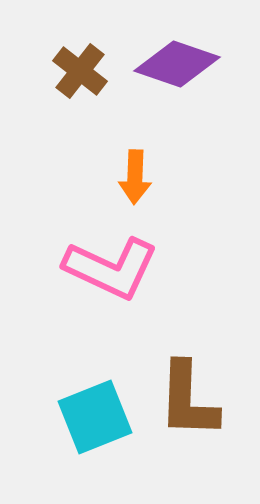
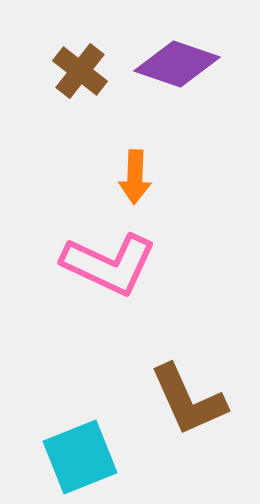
pink L-shape: moved 2 px left, 4 px up
brown L-shape: rotated 26 degrees counterclockwise
cyan square: moved 15 px left, 40 px down
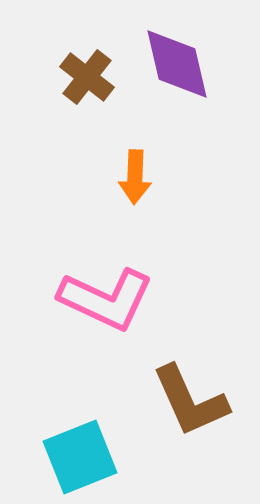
purple diamond: rotated 58 degrees clockwise
brown cross: moved 7 px right, 6 px down
pink L-shape: moved 3 px left, 35 px down
brown L-shape: moved 2 px right, 1 px down
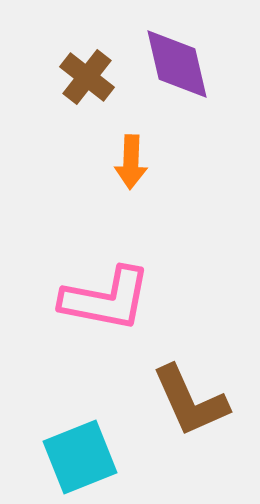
orange arrow: moved 4 px left, 15 px up
pink L-shape: rotated 14 degrees counterclockwise
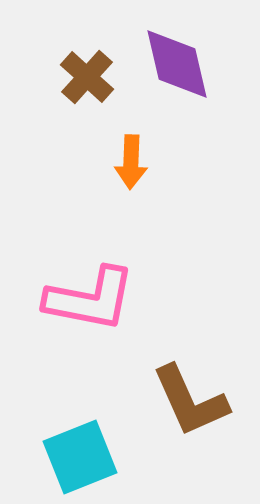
brown cross: rotated 4 degrees clockwise
pink L-shape: moved 16 px left
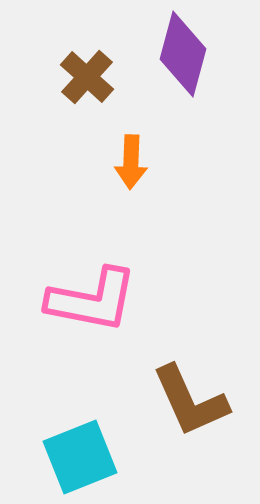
purple diamond: moved 6 px right, 10 px up; rotated 28 degrees clockwise
pink L-shape: moved 2 px right, 1 px down
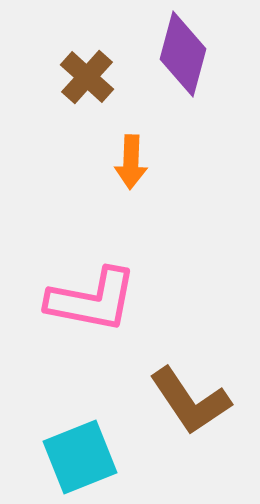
brown L-shape: rotated 10 degrees counterclockwise
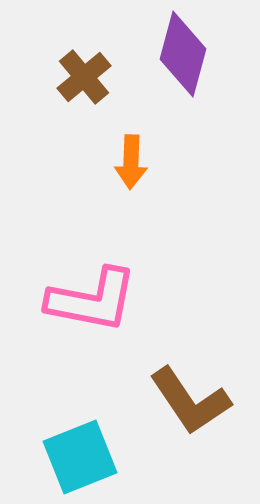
brown cross: moved 3 px left; rotated 8 degrees clockwise
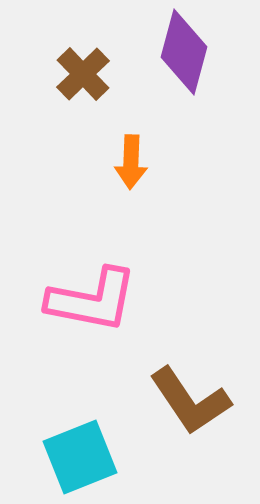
purple diamond: moved 1 px right, 2 px up
brown cross: moved 1 px left, 3 px up; rotated 4 degrees counterclockwise
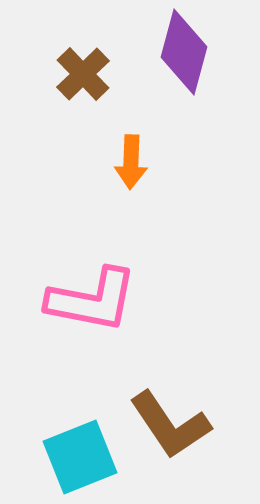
brown L-shape: moved 20 px left, 24 px down
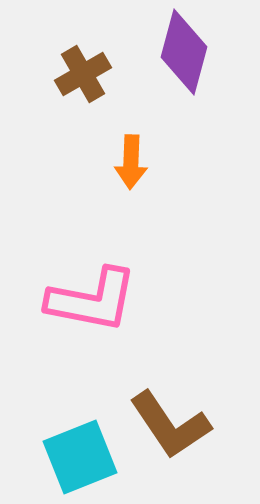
brown cross: rotated 14 degrees clockwise
